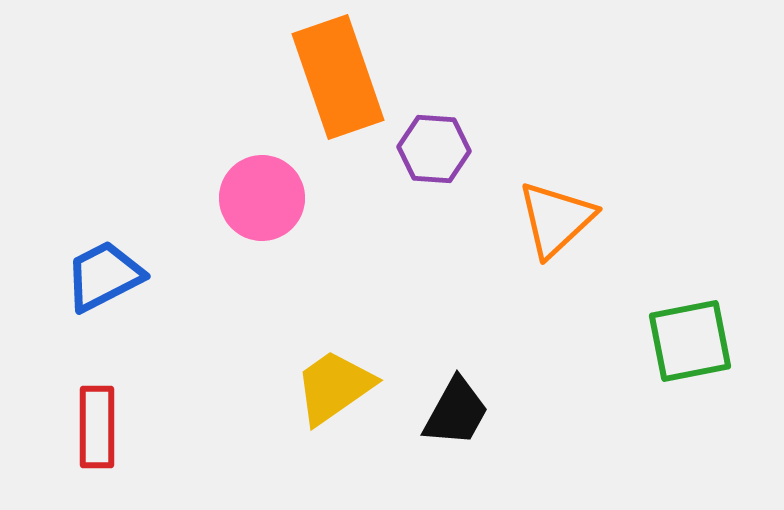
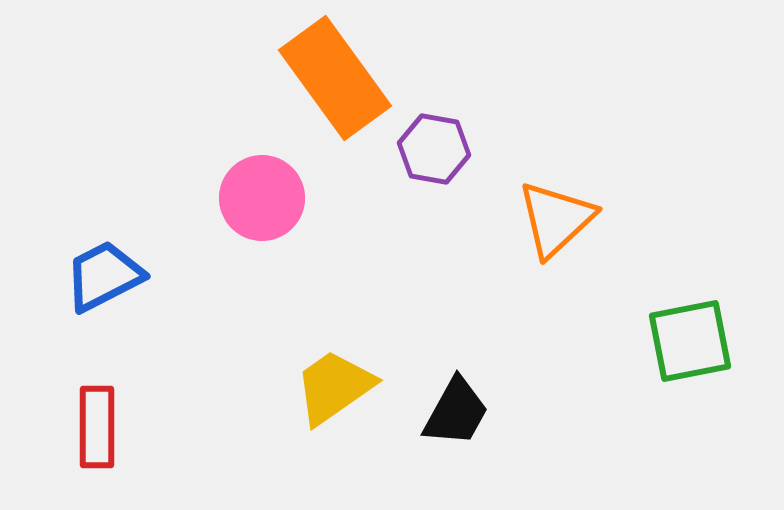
orange rectangle: moved 3 px left, 1 px down; rotated 17 degrees counterclockwise
purple hexagon: rotated 6 degrees clockwise
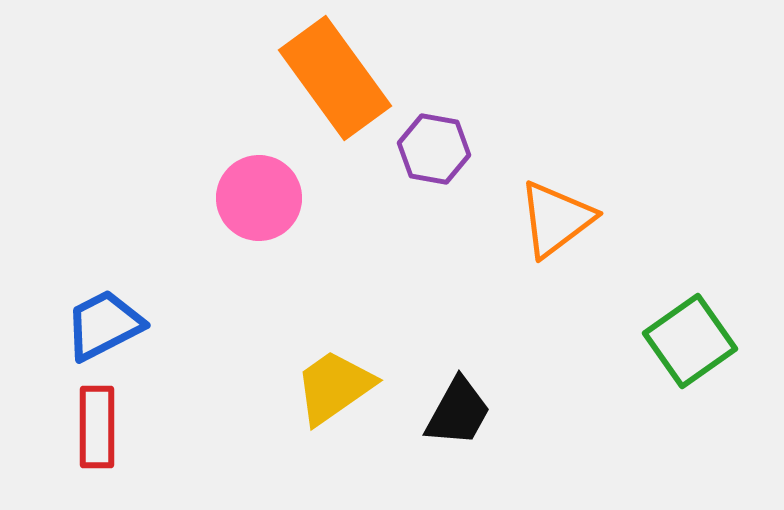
pink circle: moved 3 px left
orange triangle: rotated 6 degrees clockwise
blue trapezoid: moved 49 px down
green square: rotated 24 degrees counterclockwise
black trapezoid: moved 2 px right
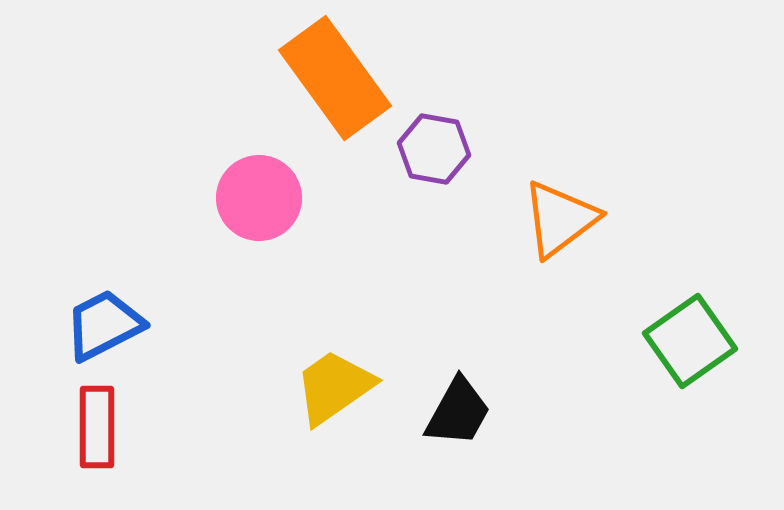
orange triangle: moved 4 px right
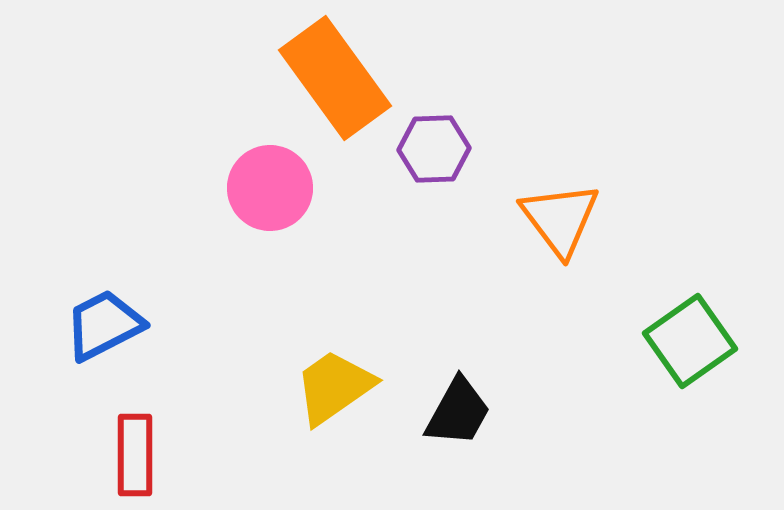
purple hexagon: rotated 12 degrees counterclockwise
pink circle: moved 11 px right, 10 px up
orange triangle: rotated 30 degrees counterclockwise
red rectangle: moved 38 px right, 28 px down
